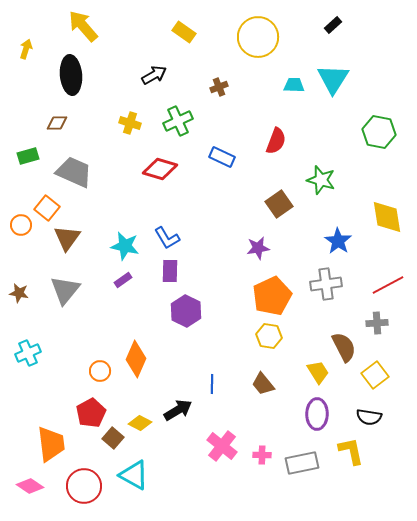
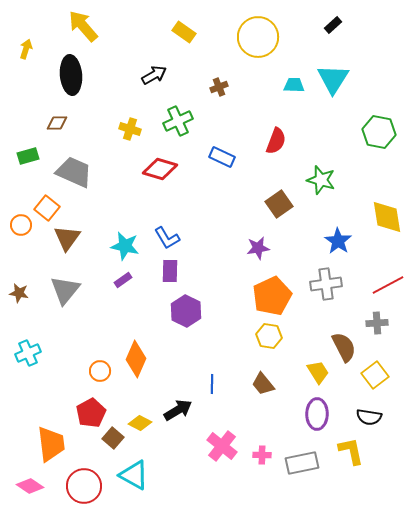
yellow cross at (130, 123): moved 6 px down
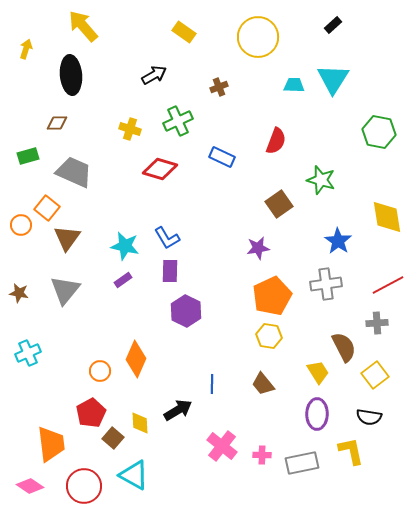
yellow diamond at (140, 423): rotated 60 degrees clockwise
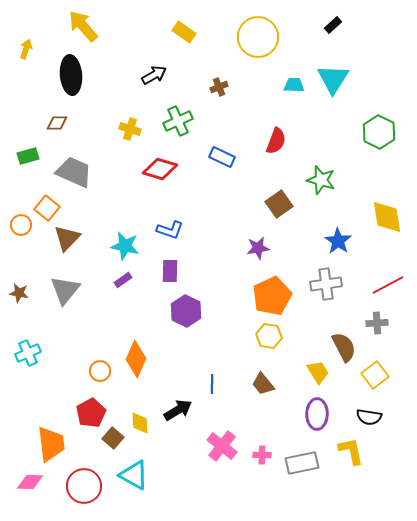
green hexagon at (379, 132): rotated 16 degrees clockwise
brown triangle at (67, 238): rotated 8 degrees clockwise
blue L-shape at (167, 238): moved 3 px right, 8 px up; rotated 40 degrees counterclockwise
pink diamond at (30, 486): moved 4 px up; rotated 32 degrees counterclockwise
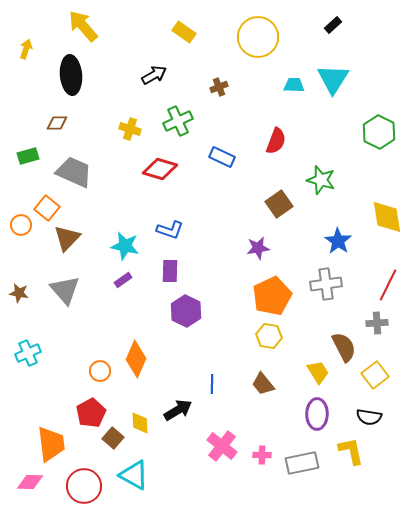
red line at (388, 285): rotated 36 degrees counterclockwise
gray triangle at (65, 290): rotated 20 degrees counterclockwise
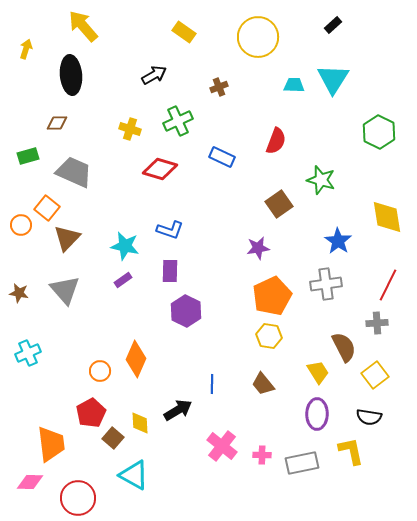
red circle at (84, 486): moved 6 px left, 12 px down
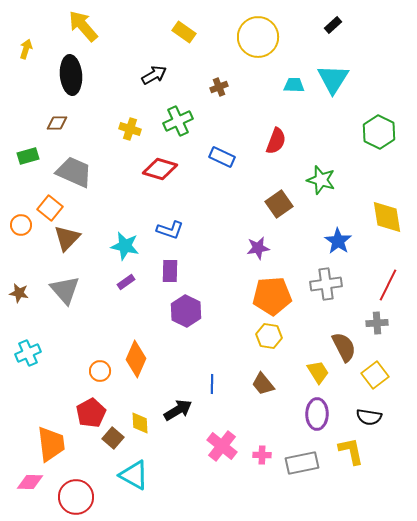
orange square at (47, 208): moved 3 px right
purple rectangle at (123, 280): moved 3 px right, 2 px down
orange pentagon at (272, 296): rotated 21 degrees clockwise
red circle at (78, 498): moved 2 px left, 1 px up
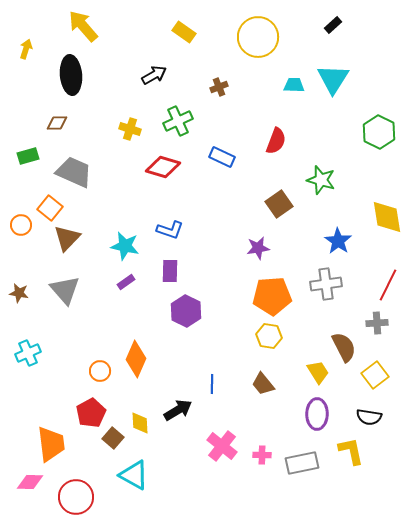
red diamond at (160, 169): moved 3 px right, 2 px up
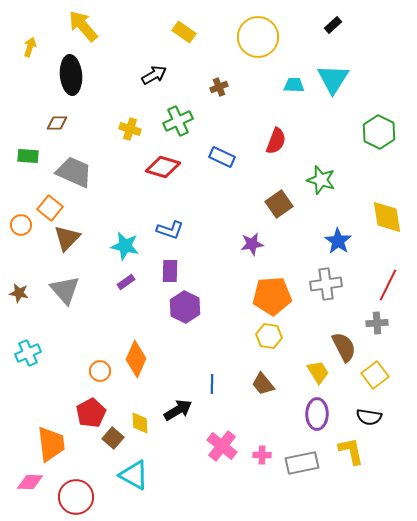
yellow arrow at (26, 49): moved 4 px right, 2 px up
green rectangle at (28, 156): rotated 20 degrees clockwise
purple star at (258, 248): moved 6 px left, 4 px up
purple hexagon at (186, 311): moved 1 px left, 4 px up
